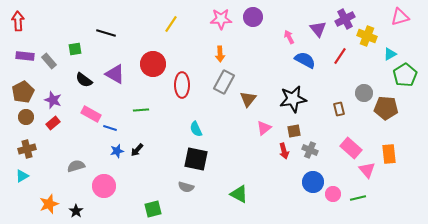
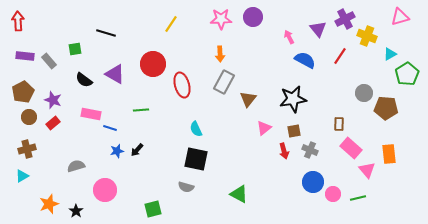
green pentagon at (405, 75): moved 2 px right, 1 px up
red ellipse at (182, 85): rotated 15 degrees counterclockwise
brown rectangle at (339, 109): moved 15 px down; rotated 16 degrees clockwise
pink rectangle at (91, 114): rotated 18 degrees counterclockwise
brown circle at (26, 117): moved 3 px right
pink circle at (104, 186): moved 1 px right, 4 px down
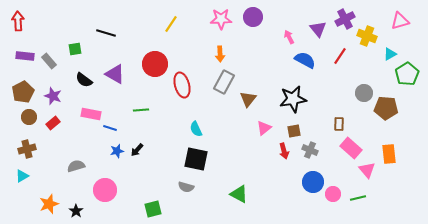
pink triangle at (400, 17): moved 4 px down
red circle at (153, 64): moved 2 px right
purple star at (53, 100): moved 4 px up
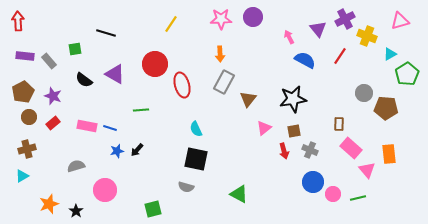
pink rectangle at (91, 114): moved 4 px left, 12 px down
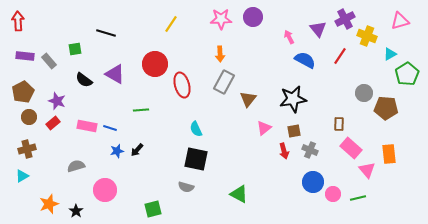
purple star at (53, 96): moved 4 px right, 5 px down
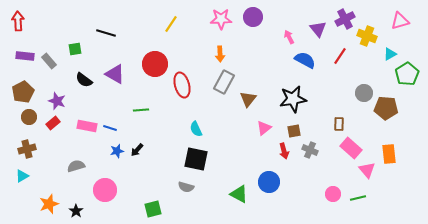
blue circle at (313, 182): moved 44 px left
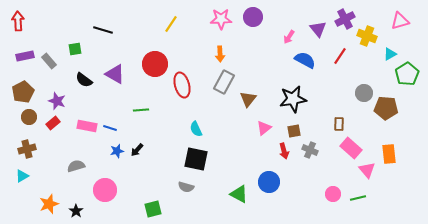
black line at (106, 33): moved 3 px left, 3 px up
pink arrow at (289, 37): rotated 120 degrees counterclockwise
purple rectangle at (25, 56): rotated 18 degrees counterclockwise
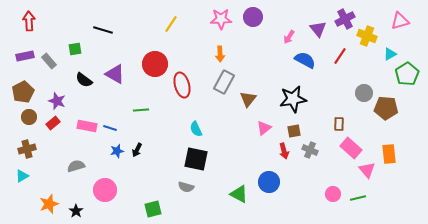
red arrow at (18, 21): moved 11 px right
black arrow at (137, 150): rotated 16 degrees counterclockwise
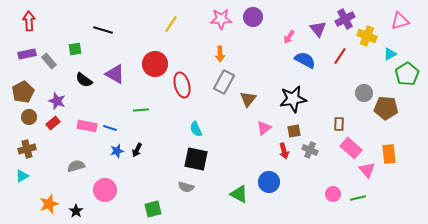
purple rectangle at (25, 56): moved 2 px right, 2 px up
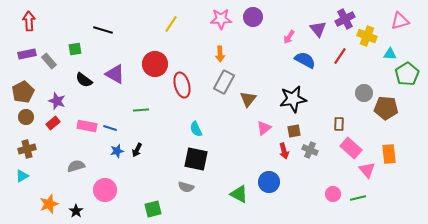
cyan triangle at (390, 54): rotated 32 degrees clockwise
brown circle at (29, 117): moved 3 px left
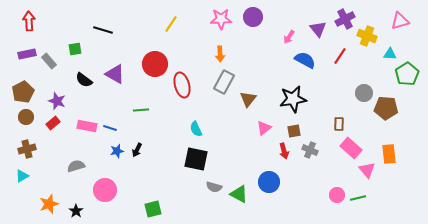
gray semicircle at (186, 187): moved 28 px right
pink circle at (333, 194): moved 4 px right, 1 px down
